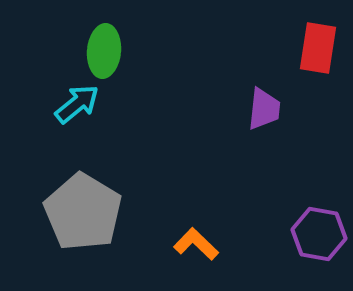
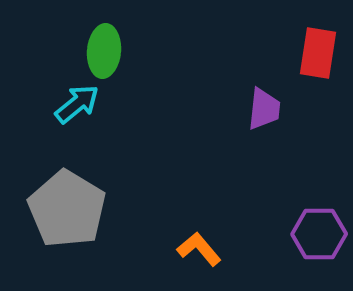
red rectangle: moved 5 px down
gray pentagon: moved 16 px left, 3 px up
purple hexagon: rotated 10 degrees counterclockwise
orange L-shape: moved 3 px right, 5 px down; rotated 6 degrees clockwise
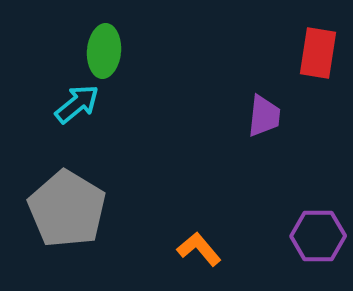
purple trapezoid: moved 7 px down
purple hexagon: moved 1 px left, 2 px down
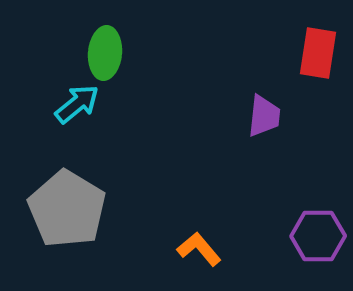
green ellipse: moved 1 px right, 2 px down
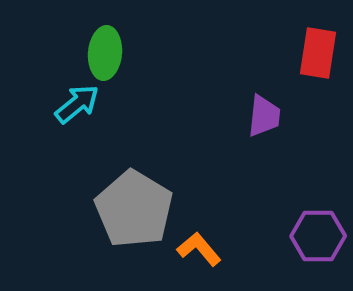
gray pentagon: moved 67 px right
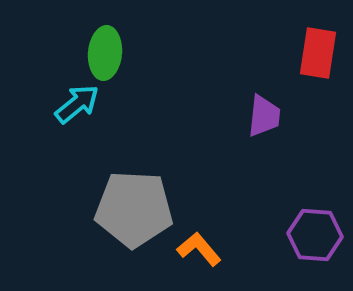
gray pentagon: rotated 28 degrees counterclockwise
purple hexagon: moved 3 px left, 1 px up; rotated 4 degrees clockwise
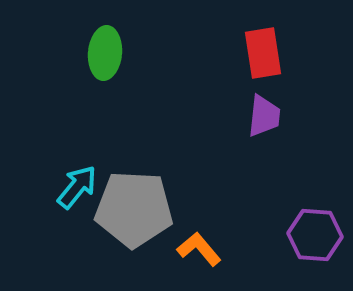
red rectangle: moved 55 px left; rotated 18 degrees counterclockwise
cyan arrow: moved 83 px down; rotated 12 degrees counterclockwise
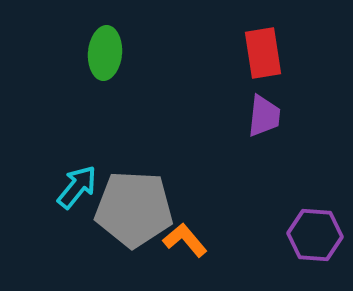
orange L-shape: moved 14 px left, 9 px up
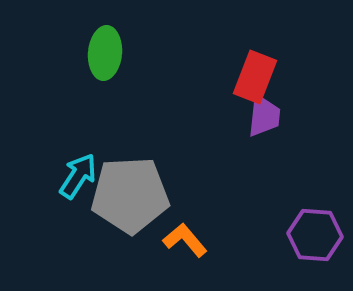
red rectangle: moved 8 px left, 24 px down; rotated 30 degrees clockwise
cyan arrow: moved 1 px right, 11 px up; rotated 6 degrees counterclockwise
gray pentagon: moved 4 px left, 14 px up; rotated 6 degrees counterclockwise
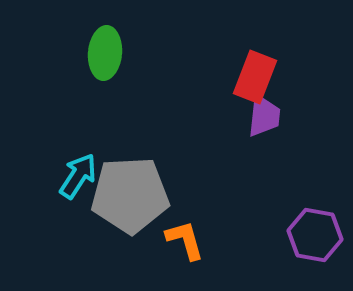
purple hexagon: rotated 6 degrees clockwise
orange L-shape: rotated 24 degrees clockwise
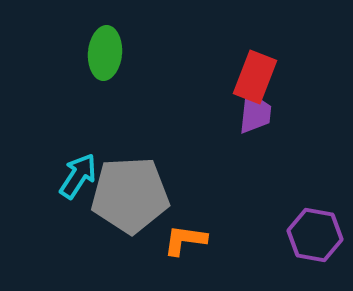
purple trapezoid: moved 9 px left, 3 px up
orange L-shape: rotated 66 degrees counterclockwise
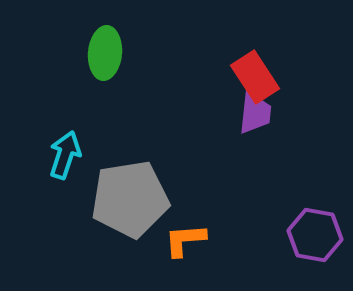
red rectangle: rotated 54 degrees counterclockwise
cyan arrow: moved 13 px left, 21 px up; rotated 15 degrees counterclockwise
gray pentagon: moved 4 px down; rotated 6 degrees counterclockwise
orange L-shape: rotated 12 degrees counterclockwise
